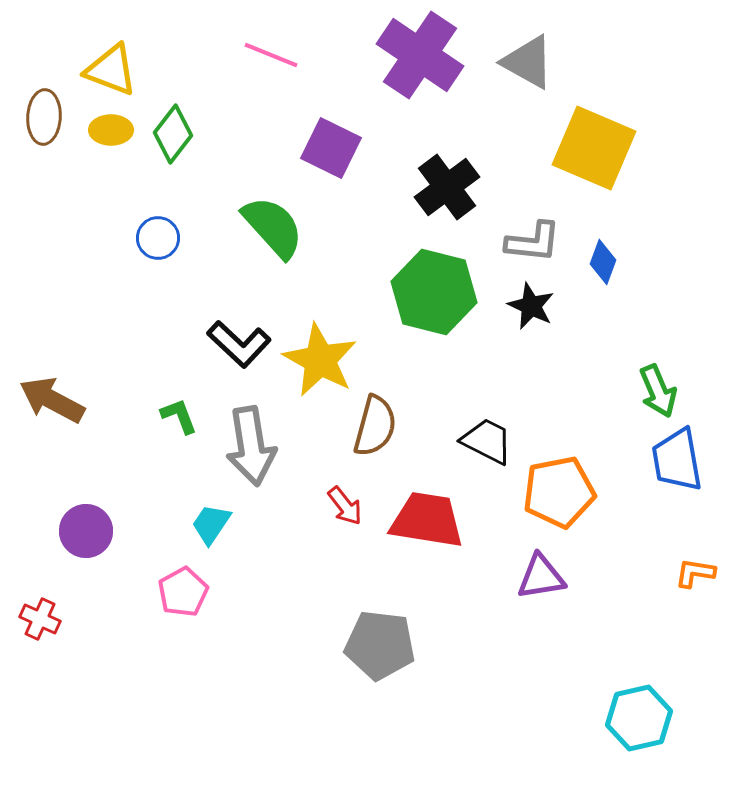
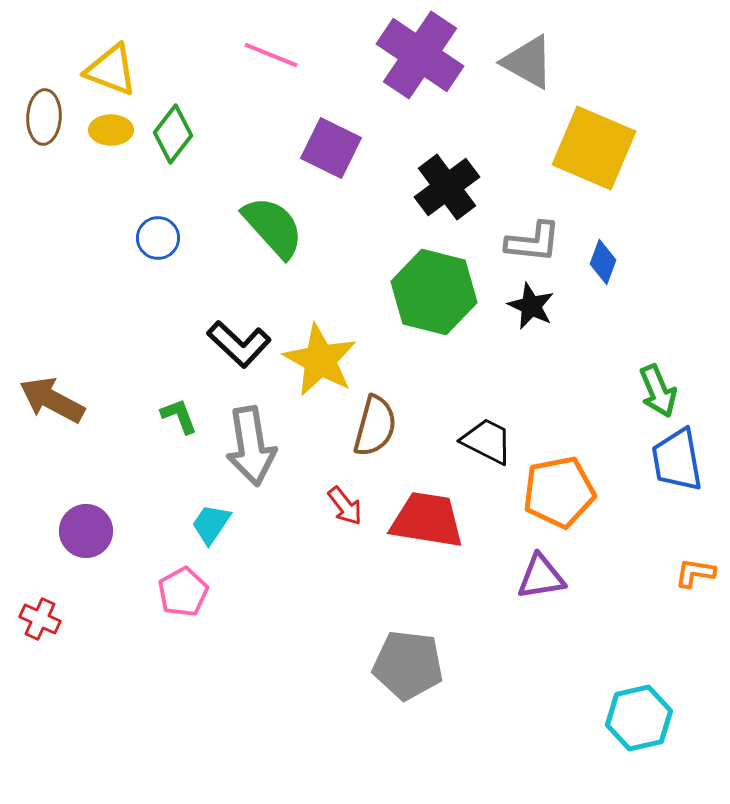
gray pentagon: moved 28 px right, 20 px down
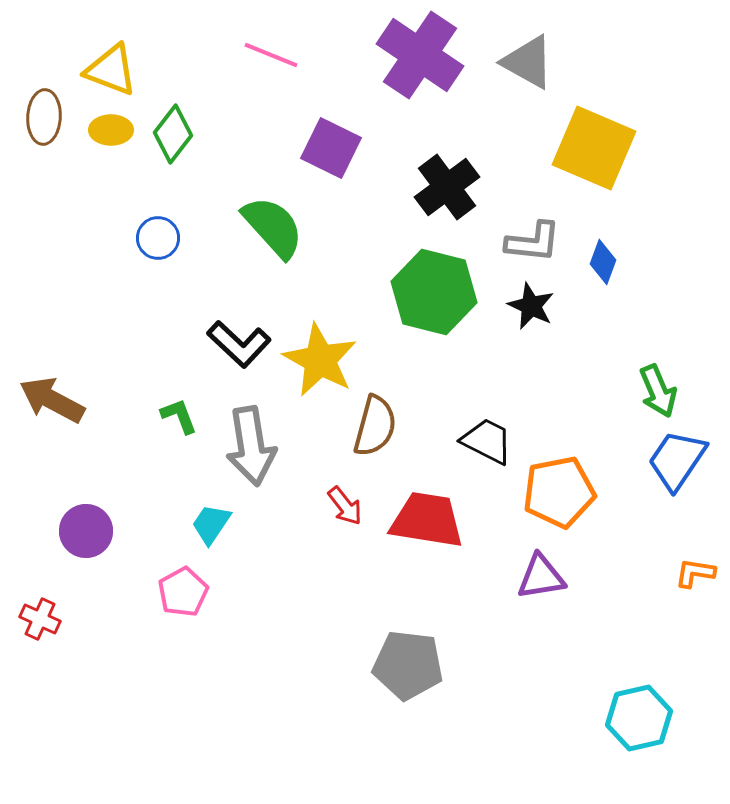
blue trapezoid: rotated 44 degrees clockwise
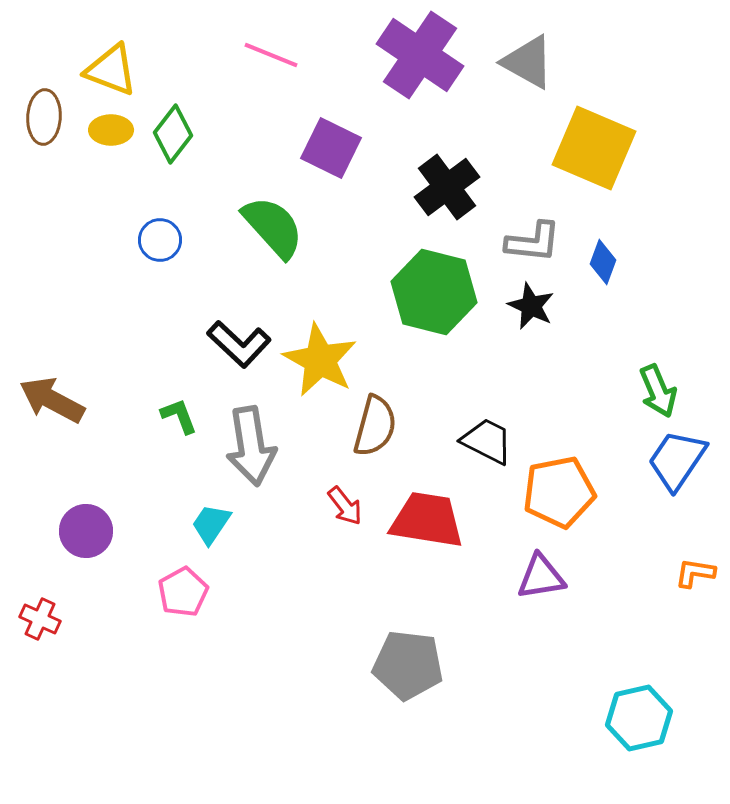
blue circle: moved 2 px right, 2 px down
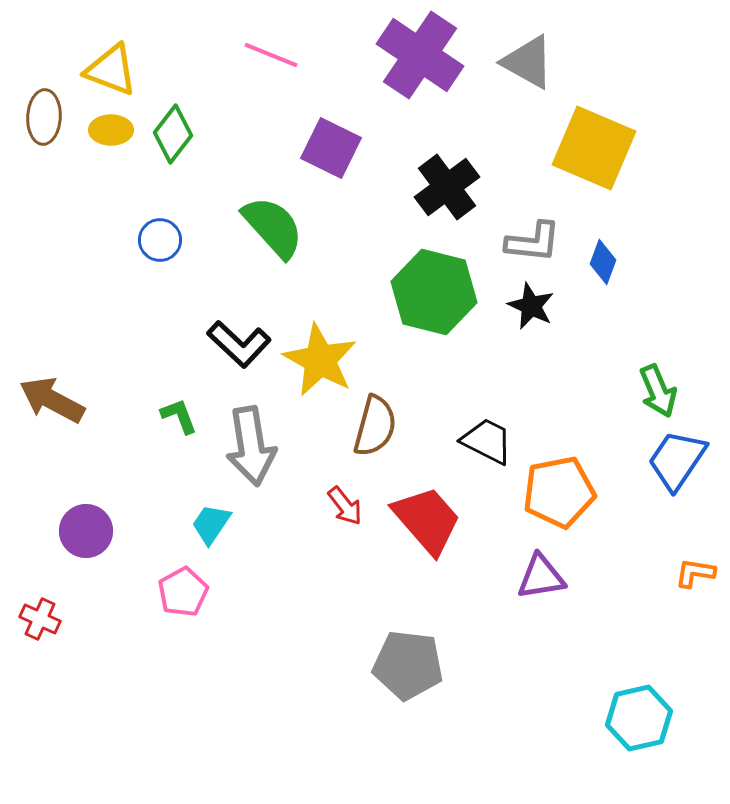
red trapezoid: rotated 40 degrees clockwise
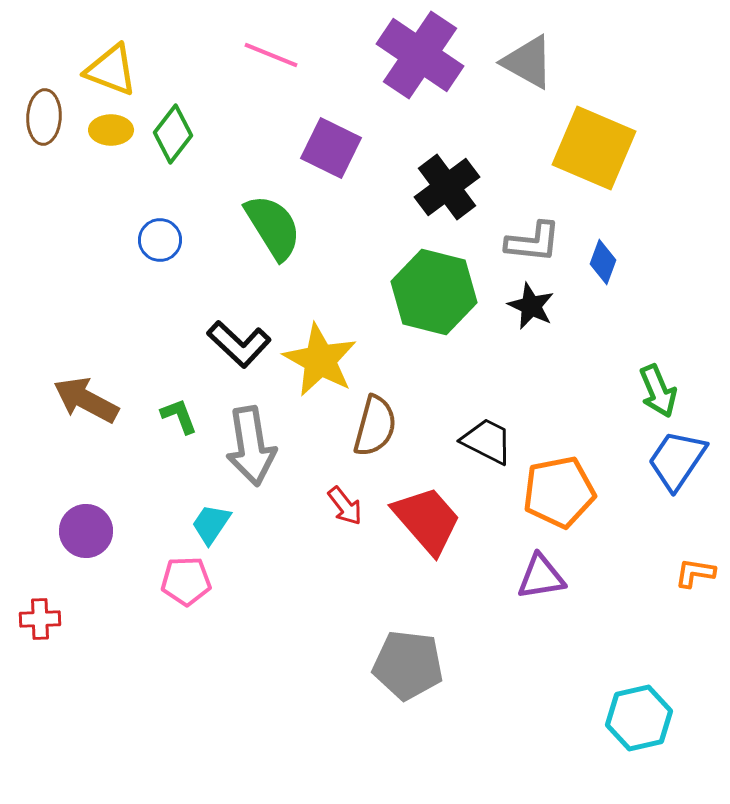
green semicircle: rotated 10 degrees clockwise
brown arrow: moved 34 px right
pink pentagon: moved 3 px right, 11 px up; rotated 27 degrees clockwise
red cross: rotated 27 degrees counterclockwise
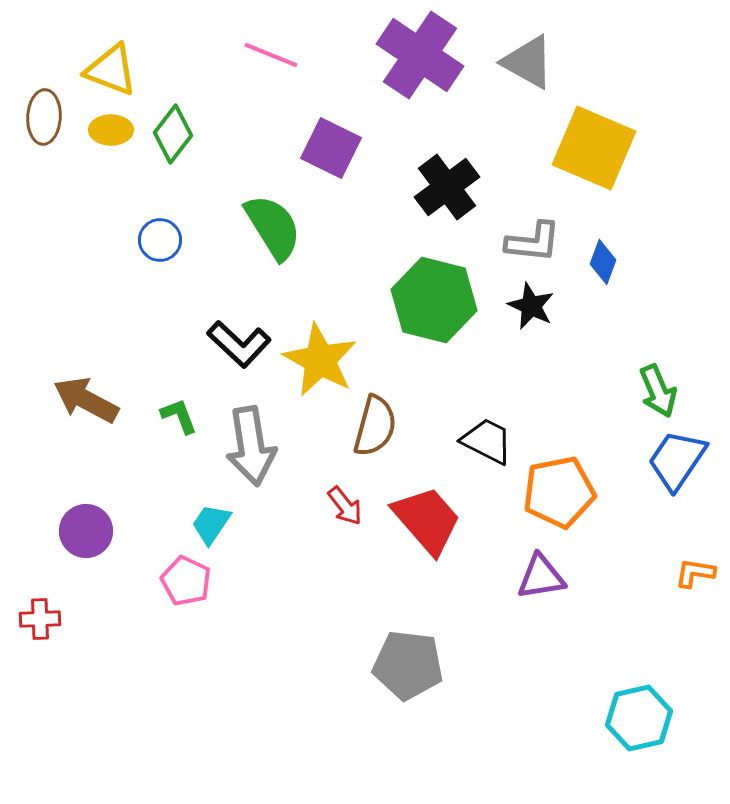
green hexagon: moved 8 px down
pink pentagon: rotated 27 degrees clockwise
